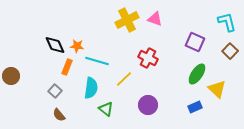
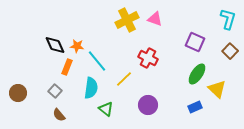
cyan L-shape: moved 1 px right, 3 px up; rotated 30 degrees clockwise
cyan line: rotated 35 degrees clockwise
brown circle: moved 7 px right, 17 px down
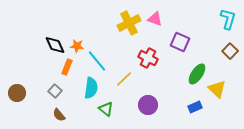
yellow cross: moved 2 px right, 3 px down
purple square: moved 15 px left
brown circle: moved 1 px left
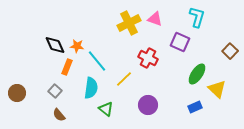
cyan L-shape: moved 31 px left, 2 px up
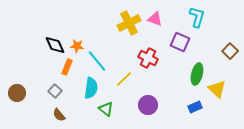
green ellipse: rotated 20 degrees counterclockwise
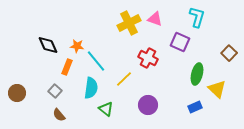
black diamond: moved 7 px left
brown square: moved 1 px left, 2 px down
cyan line: moved 1 px left
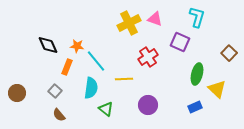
red cross: moved 1 px up; rotated 30 degrees clockwise
yellow line: rotated 42 degrees clockwise
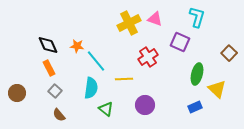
orange rectangle: moved 18 px left, 1 px down; rotated 49 degrees counterclockwise
purple circle: moved 3 px left
